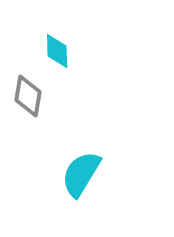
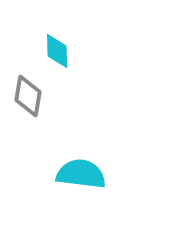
cyan semicircle: rotated 66 degrees clockwise
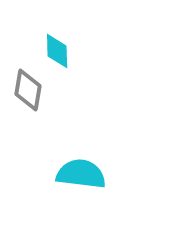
gray diamond: moved 6 px up
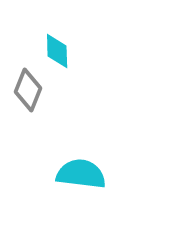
gray diamond: rotated 12 degrees clockwise
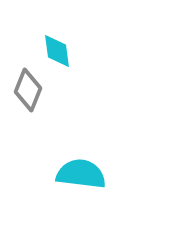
cyan diamond: rotated 6 degrees counterclockwise
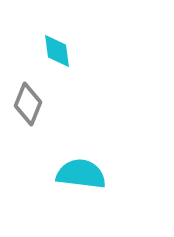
gray diamond: moved 14 px down
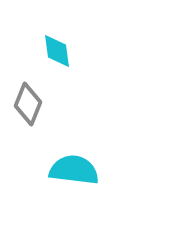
cyan semicircle: moved 7 px left, 4 px up
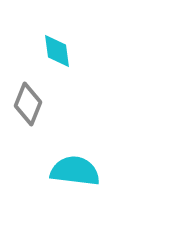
cyan semicircle: moved 1 px right, 1 px down
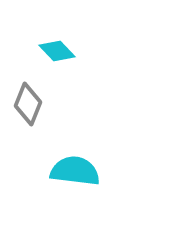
cyan diamond: rotated 36 degrees counterclockwise
